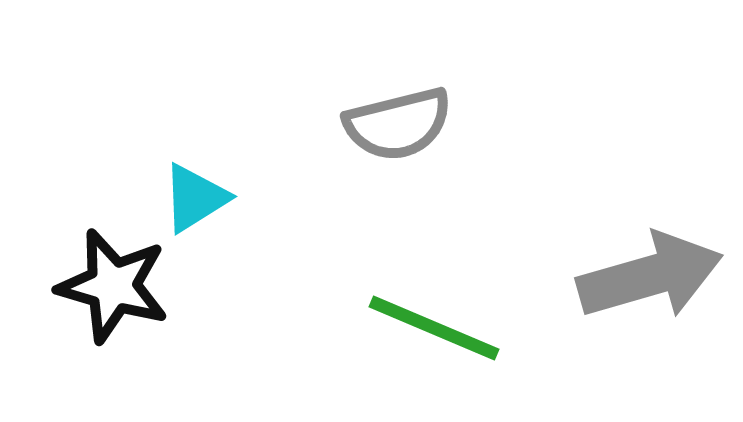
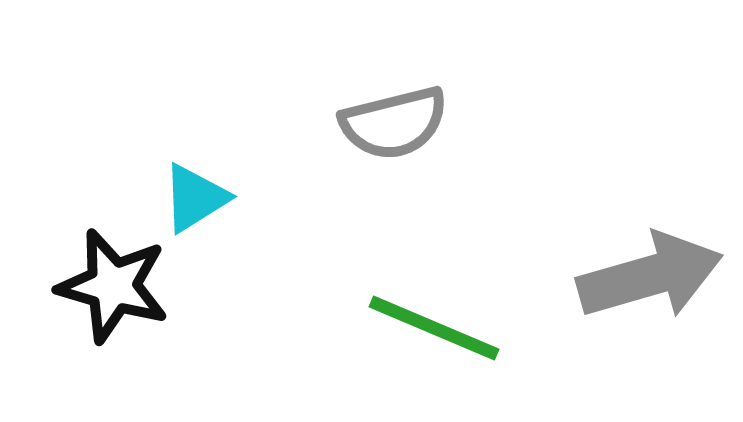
gray semicircle: moved 4 px left, 1 px up
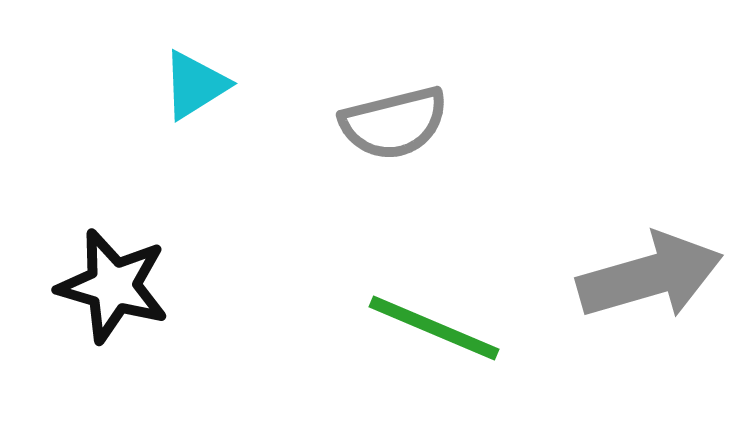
cyan triangle: moved 113 px up
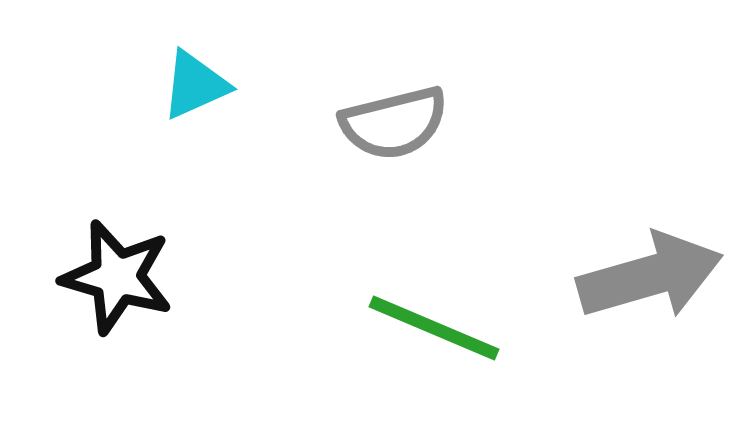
cyan triangle: rotated 8 degrees clockwise
black star: moved 4 px right, 9 px up
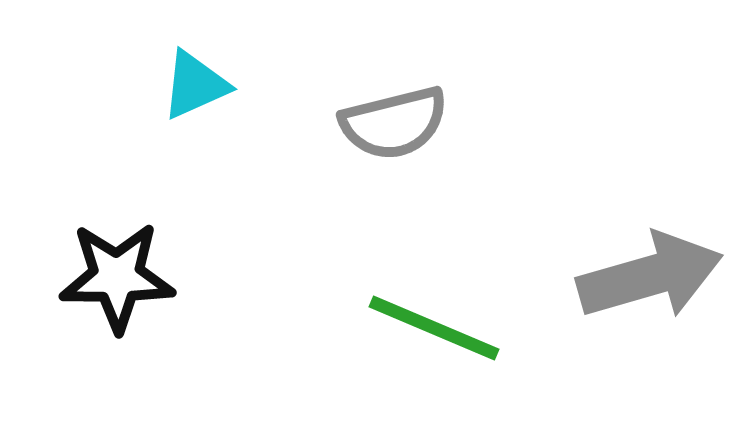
black star: rotated 16 degrees counterclockwise
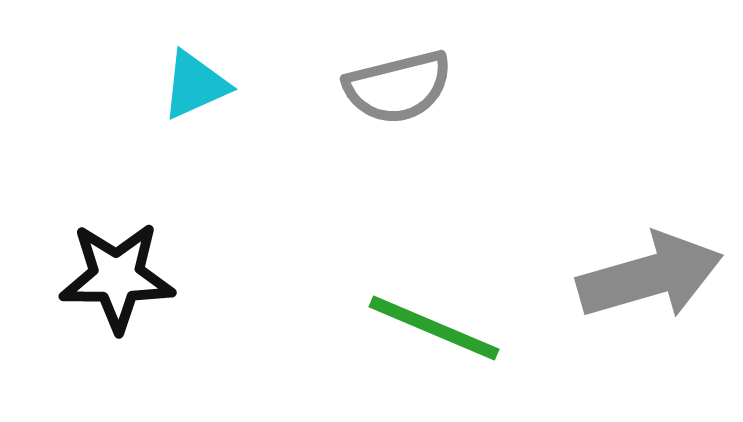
gray semicircle: moved 4 px right, 36 px up
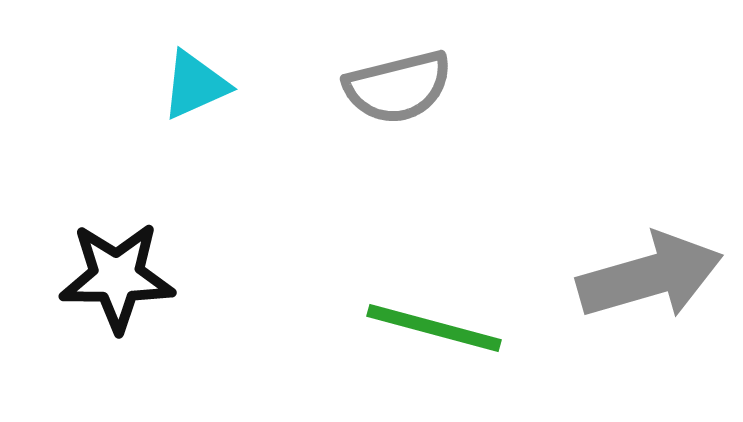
green line: rotated 8 degrees counterclockwise
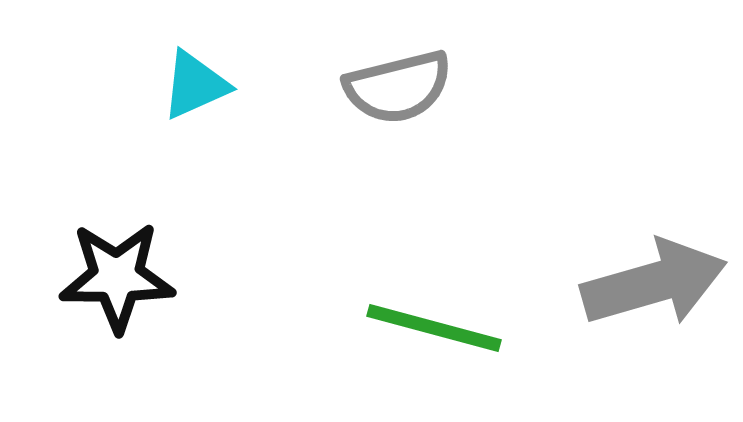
gray arrow: moved 4 px right, 7 px down
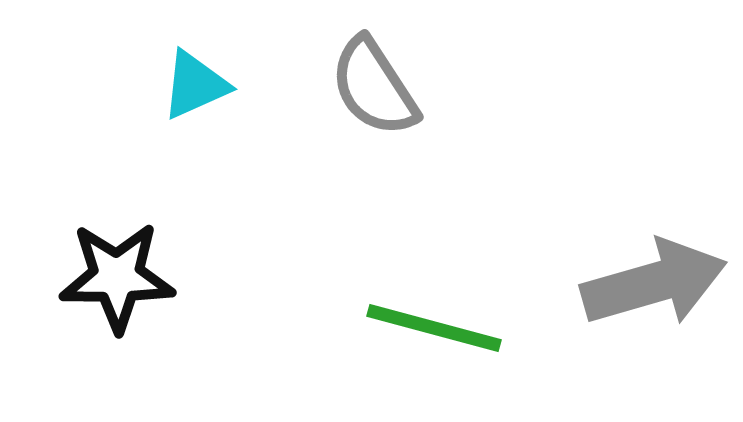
gray semicircle: moved 24 px left; rotated 71 degrees clockwise
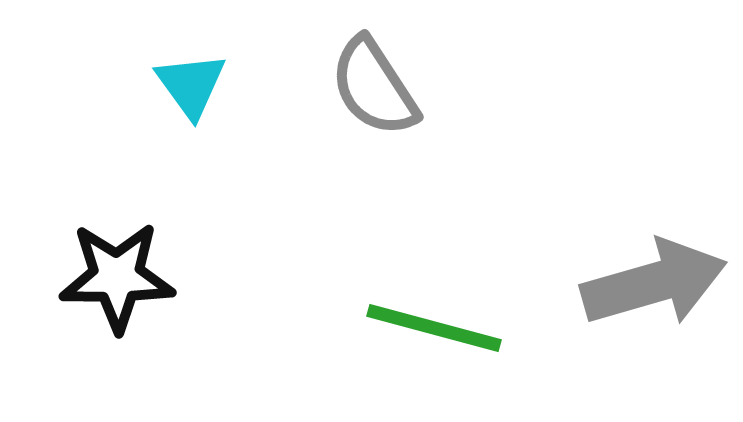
cyan triangle: moved 4 px left; rotated 42 degrees counterclockwise
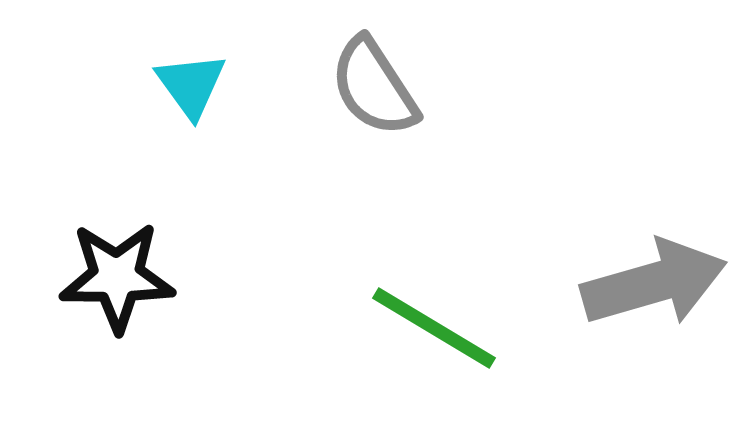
green line: rotated 16 degrees clockwise
